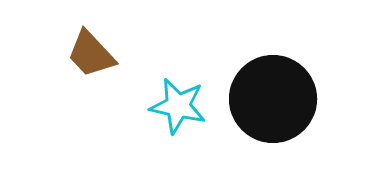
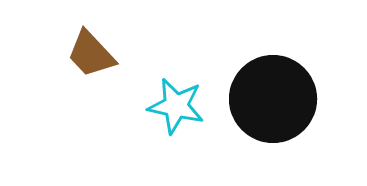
cyan star: moved 2 px left
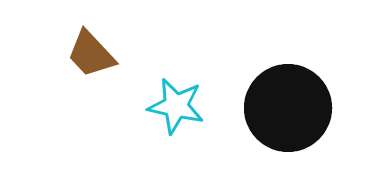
black circle: moved 15 px right, 9 px down
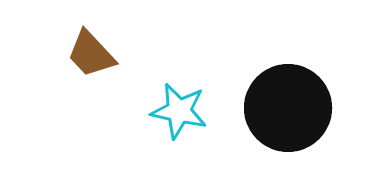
cyan star: moved 3 px right, 5 px down
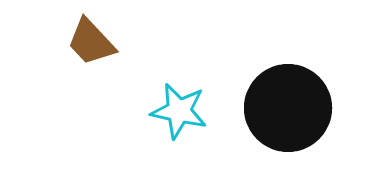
brown trapezoid: moved 12 px up
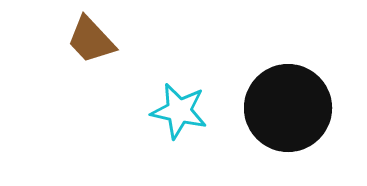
brown trapezoid: moved 2 px up
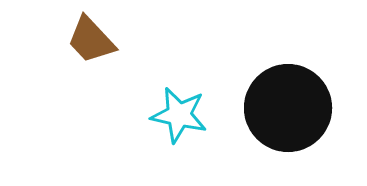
cyan star: moved 4 px down
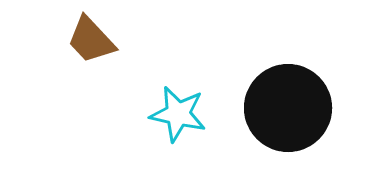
cyan star: moved 1 px left, 1 px up
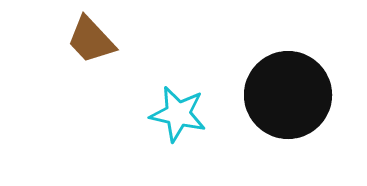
black circle: moved 13 px up
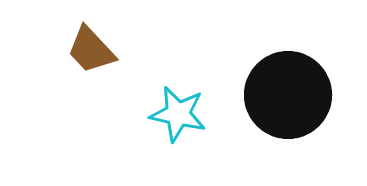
brown trapezoid: moved 10 px down
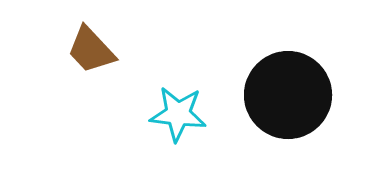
cyan star: rotated 6 degrees counterclockwise
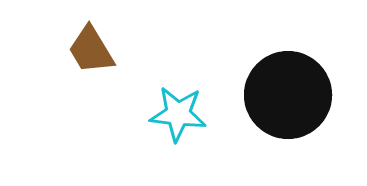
brown trapezoid: rotated 12 degrees clockwise
